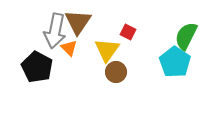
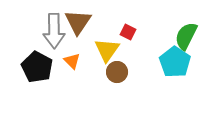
gray arrow: moved 1 px left; rotated 12 degrees counterclockwise
orange triangle: moved 3 px right, 13 px down
brown circle: moved 1 px right
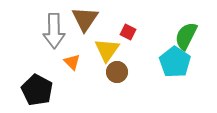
brown triangle: moved 7 px right, 3 px up
orange triangle: moved 1 px down
black pentagon: moved 23 px down
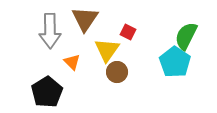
gray arrow: moved 4 px left
black pentagon: moved 10 px right, 2 px down; rotated 12 degrees clockwise
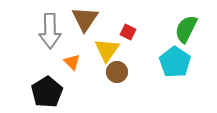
green semicircle: moved 7 px up
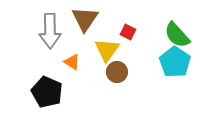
green semicircle: moved 9 px left, 6 px down; rotated 68 degrees counterclockwise
orange triangle: rotated 12 degrees counterclockwise
black pentagon: rotated 16 degrees counterclockwise
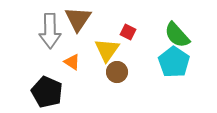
brown triangle: moved 7 px left
cyan pentagon: moved 1 px left
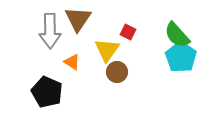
cyan pentagon: moved 7 px right, 5 px up
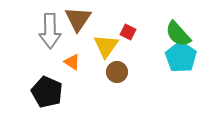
green semicircle: moved 1 px right, 1 px up
yellow triangle: moved 1 px left, 4 px up
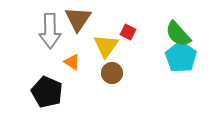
brown circle: moved 5 px left, 1 px down
